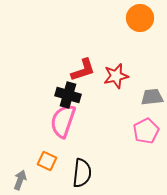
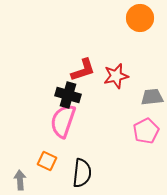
gray arrow: rotated 24 degrees counterclockwise
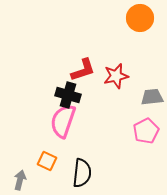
gray arrow: rotated 18 degrees clockwise
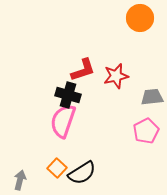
orange square: moved 10 px right, 7 px down; rotated 18 degrees clockwise
black semicircle: rotated 52 degrees clockwise
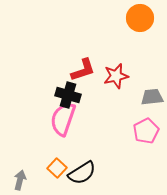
pink semicircle: moved 2 px up
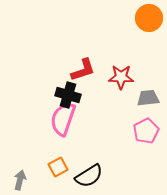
orange circle: moved 9 px right
red star: moved 5 px right, 1 px down; rotated 15 degrees clockwise
gray trapezoid: moved 4 px left, 1 px down
orange square: moved 1 px right, 1 px up; rotated 18 degrees clockwise
black semicircle: moved 7 px right, 3 px down
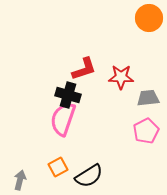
red L-shape: moved 1 px right, 1 px up
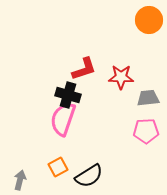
orange circle: moved 2 px down
pink pentagon: rotated 25 degrees clockwise
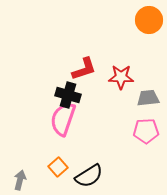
orange square: rotated 12 degrees counterclockwise
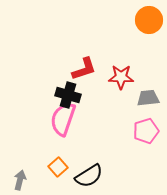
pink pentagon: rotated 15 degrees counterclockwise
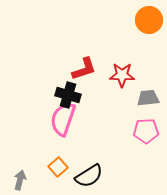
red star: moved 1 px right, 2 px up
pink pentagon: rotated 15 degrees clockwise
